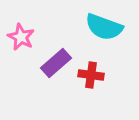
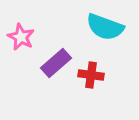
cyan semicircle: moved 1 px right
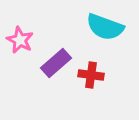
pink star: moved 1 px left, 3 px down
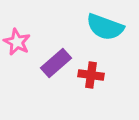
pink star: moved 3 px left, 2 px down
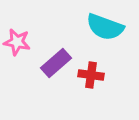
pink star: rotated 16 degrees counterclockwise
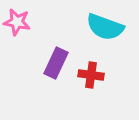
pink star: moved 20 px up
purple rectangle: rotated 24 degrees counterclockwise
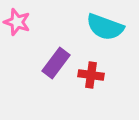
pink star: rotated 8 degrees clockwise
purple rectangle: rotated 12 degrees clockwise
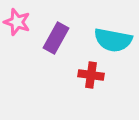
cyan semicircle: moved 8 px right, 13 px down; rotated 9 degrees counterclockwise
purple rectangle: moved 25 px up; rotated 8 degrees counterclockwise
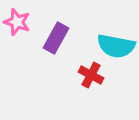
cyan semicircle: moved 3 px right, 6 px down
red cross: rotated 20 degrees clockwise
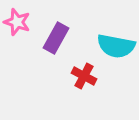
red cross: moved 7 px left, 1 px down
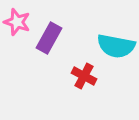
purple rectangle: moved 7 px left
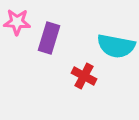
pink star: rotated 16 degrees counterclockwise
purple rectangle: rotated 12 degrees counterclockwise
